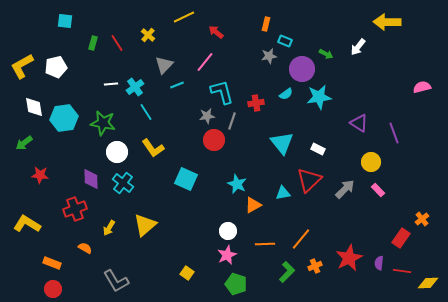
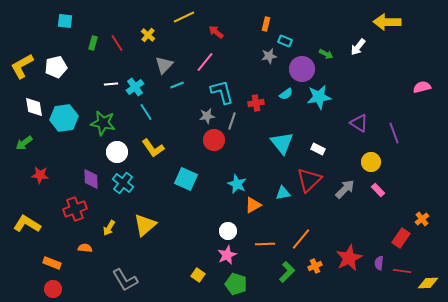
orange semicircle at (85, 248): rotated 24 degrees counterclockwise
yellow square at (187, 273): moved 11 px right, 2 px down
gray L-shape at (116, 281): moved 9 px right, 1 px up
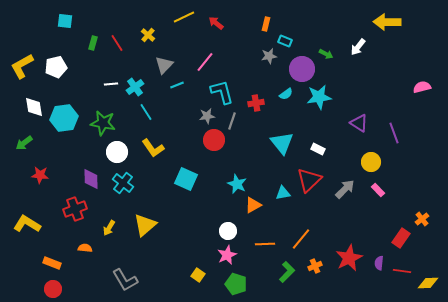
red arrow at (216, 32): moved 9 px up
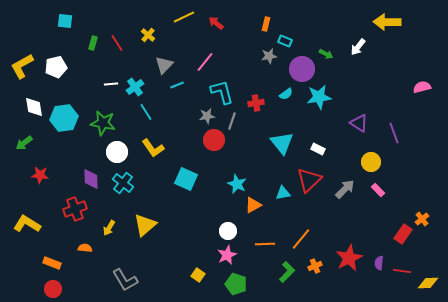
red rectangle at (401, 238): moved 2 px right, 4 px up
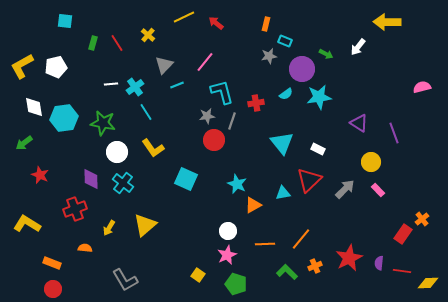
red star at (40, 175): rotated 18 degrees clockwise
green L-shape at (287, 272): rotated 90 degrees counterclockwise
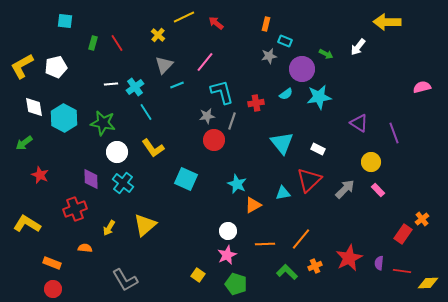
yellow cross at (148, 35): moved 10 px right
cyan hexagon at (64, 118): rotated 24 degrees counterclockwise
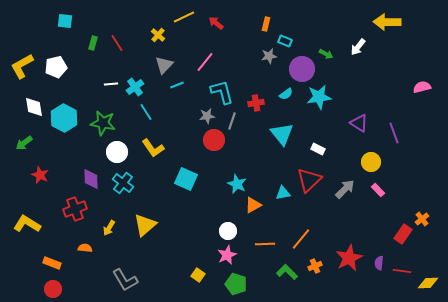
cyan triangle at (282, 143): moved 9 px up
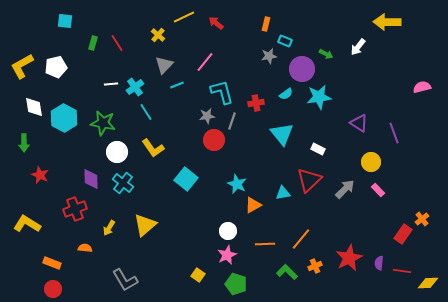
green arrow at (24, 143): rotated 54 degrees counterclockwise
cyan square at (186, 179): rotated 15 degrees clockwise
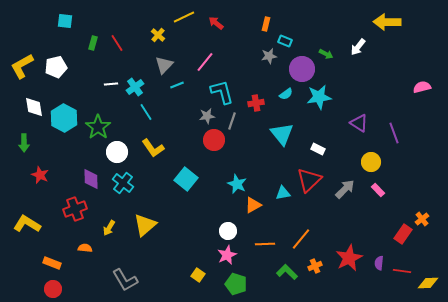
green star at (103, 123): moved 5 px left, 4 px down; rotated 25 degrees clockwise
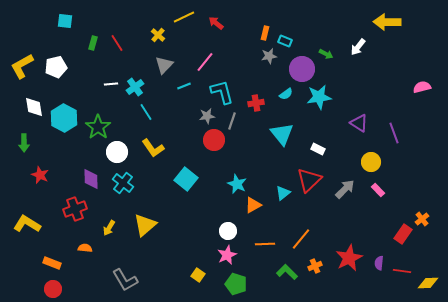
orange rectangle at (266, 24): moved 1 px left, 9 px down
cyan line at (177, 85): moved 7 px right, 1 px down
cyan triangle at (283, 193): rotated 28 degrees counterclockwise
